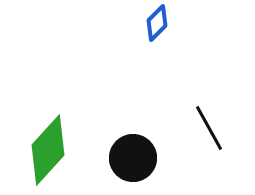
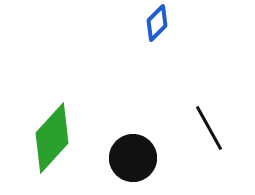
green diamond: moved 4 px right, 12 px up
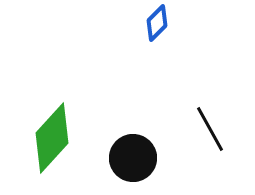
black line: moved 1 px right, 1 px down
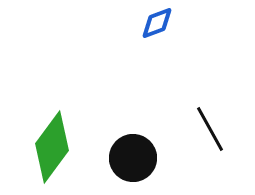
blue diamond: rotated 24 degrees clockwise
green diamond: moved 9 px down; rotated 6 degrees counterclockwise
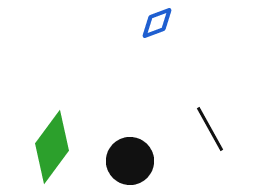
black circle: moved 3 px left, 3 px down
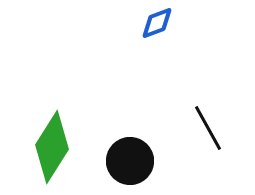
black line: moved 2 px left, 1 px up
green diamond: rotated 4 degrees counterclockwise
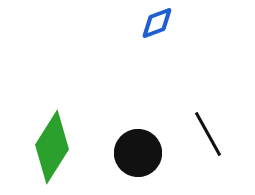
black line: moved 6 px down
black circle: moved 8 px right, 8 px up
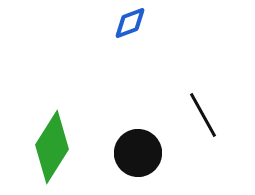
blue diamond: moved 27 px left
black line: moved 5 px left, 19 px up
